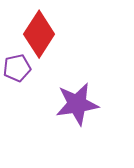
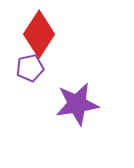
purple pentagon: moved 13 px right
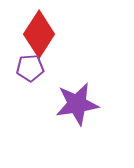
purple pentagon: rotated 8 degrees clockwise
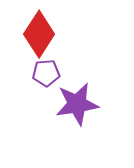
purple pentagon: moved 16 px right, 5 px down
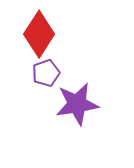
purple pentagon: rotated 16 degrees counterclockwise
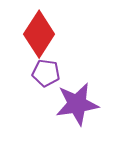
purple pentagon: rotated 28 degrees clockwise
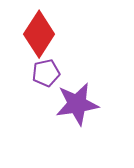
purple pentagon: rotated 20 degrees counterclockwise
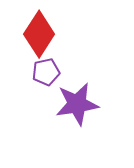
purple pentagon: moved 1 px up
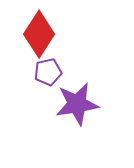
purple pentagon: moved 2 px right
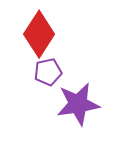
purple star: moved 1 px right
